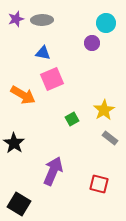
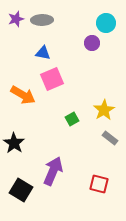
black square: moved 2 px right, 14 px up
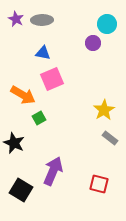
purple star: rotated 28 degrees counterclockwise
cyan circle: moved 1 px right, 1 px down
purple circle: moved 1 px right
green square: moved 33 px left, 1 px up
black star: rotated 10 degrees counterclockwise
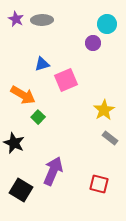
blue triangle: moved 1 px left, 11 px down; rotated 28 degrees counterclockwise
pink square: moved 14 px right, 1 px down
green square: moved 1 px left, 1 px up; rotated 16 degrees counterclockwise
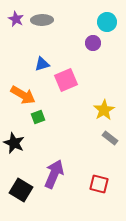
cyan circle: moved 2 px up
green square: rotated 24 degrees clockwise
purple arrow: moved 1 px right, 3 px down
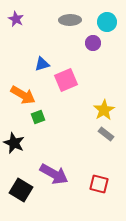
gray ellipse: moved 28 px right
gray rectangle: moved 4 px left, 4 px up
purple arrow: rotated 96 degrees clockwise
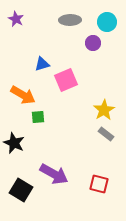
green square: rotated 16 degrees clockwise
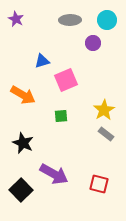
cyan circle: moved 2 px up
blue triangle: moved 3 px up
green square: moved 23 px right, 1 px up
black star: moved 9 px right
black square: rotated 15 degrees clockwise
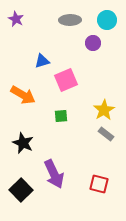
purple arrow: rotated 36 degrees clockwise
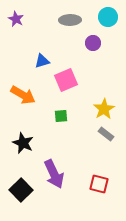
cyan circle: moved 1 px right, 3 px up
yellow star: moved 1 px up
